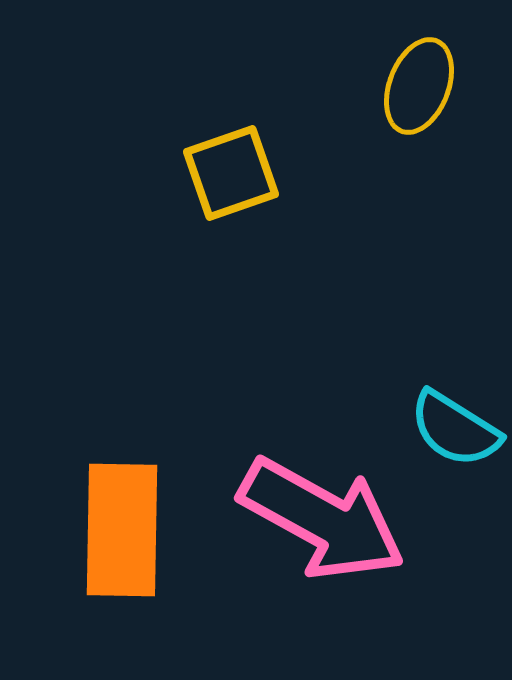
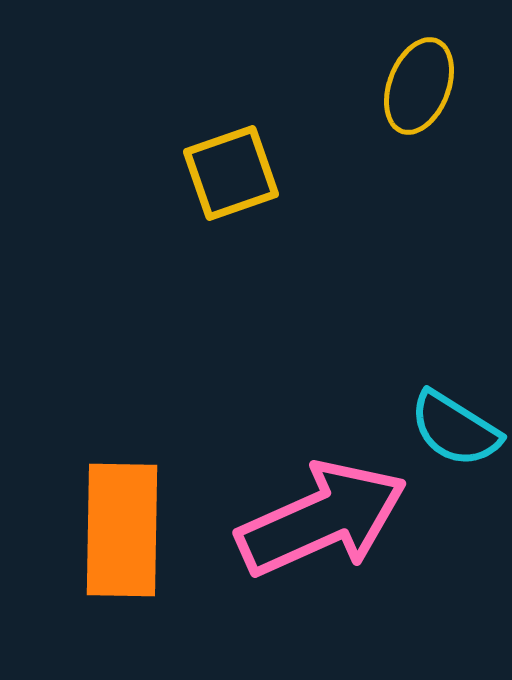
pink arrow: rotated 53 degrees counterclockwise
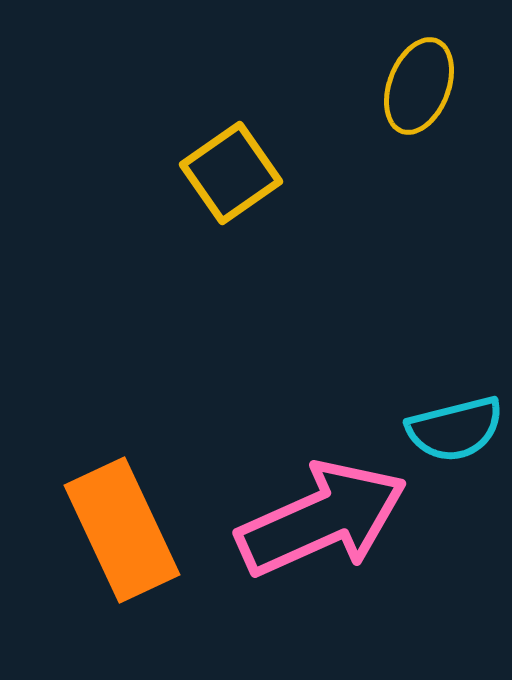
yellow square: rotated 16 degrees counterclockwise
cyan semicircle: rotated 46 degrees counterclockwise
orange rectangle: rotated 26 degrees counterclockwise
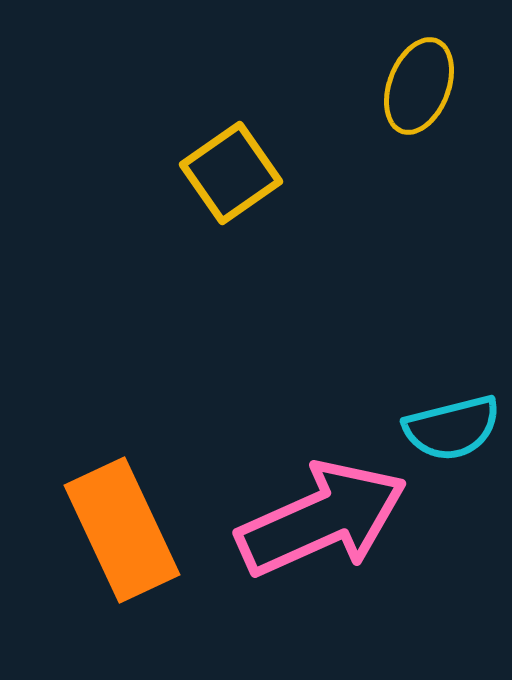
cyan semicircle: moved 3 px left, 1 px up
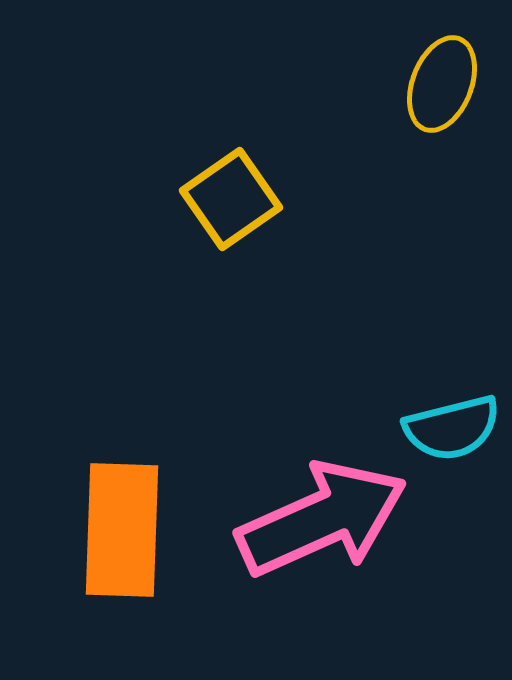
yellow ellipse: moved 23 px right, 2 px up
yellow square: moved 26 px down
orange rectangle: rotated 27 degrees clockwise
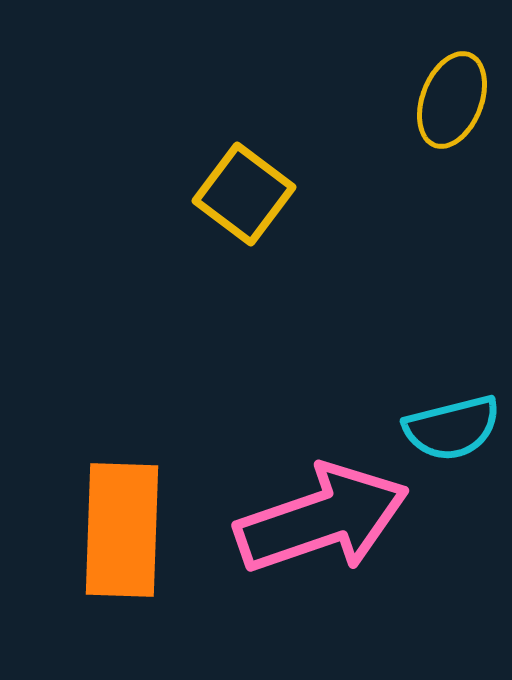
yellow ellipse: moved 10 px right, 16 px down
yellow square: moved 13 px right, 5 px up; rotated 18 degrees counterclockwise
pink arrow: rotated 5 degrees clockwise
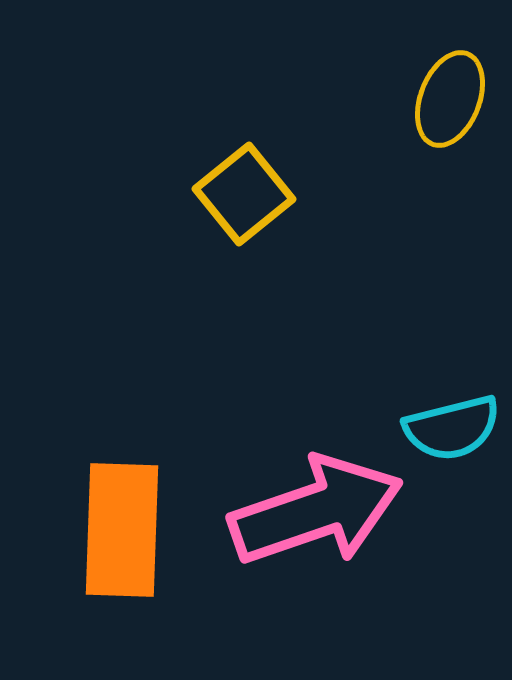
yellow ellipse: moved 2 px left, 1 px up
yellow square: rotated 14 degrees clockwise
pink arrow: moved 6 px left, 8 px up
